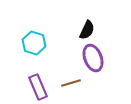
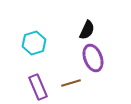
cyan hexagon: rotated 25 degrees clockwise
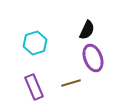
cyan hexagon: moved 1 px right
purple rectangle: moved 4 px left
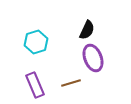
cyan hexagon: moved 1 px right, 1 px up
purple rectangle: moved 1 px right, 2 px up
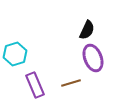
cyan hexagon: moved 21 px left, 12 px down
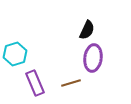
purple ellipse: rotated 28 degrees clockwise
purple rectangle: moved 2 px up
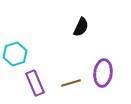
black semicircle: moved 6 px left, 3 px up
purple ellipse: moved 10 px right, 15 px down
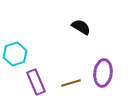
black semicircle: rotated 84 degrees counterclockwise
purple rectangle: moved 1 px right, 1 px up
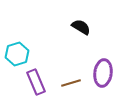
cyan hexagon: moved 2 px right
